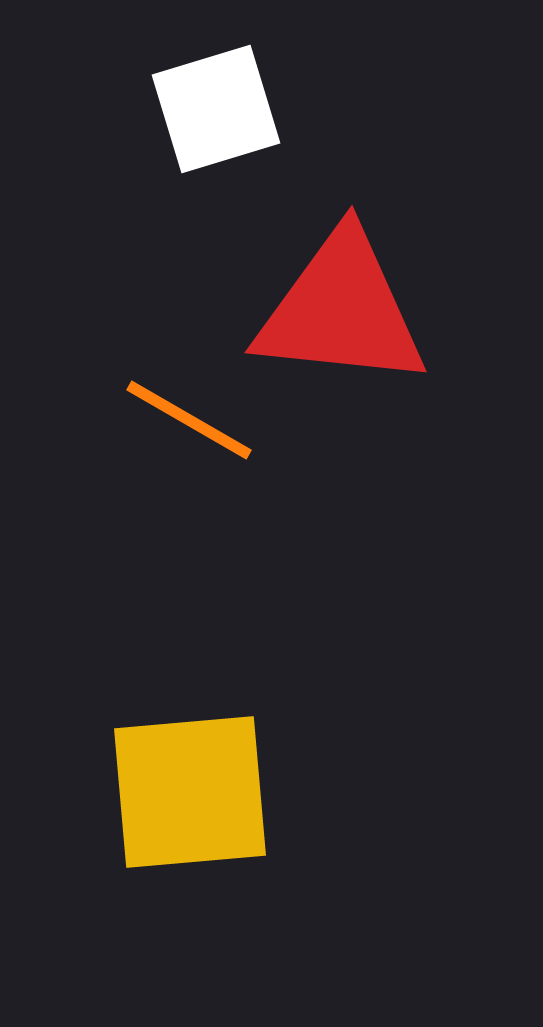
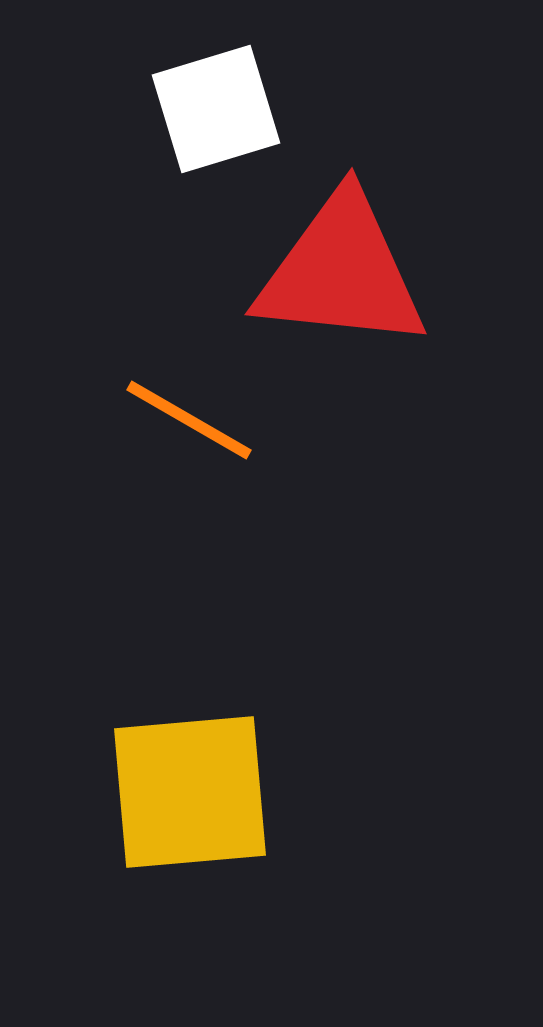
red triangle: moved 38 px up
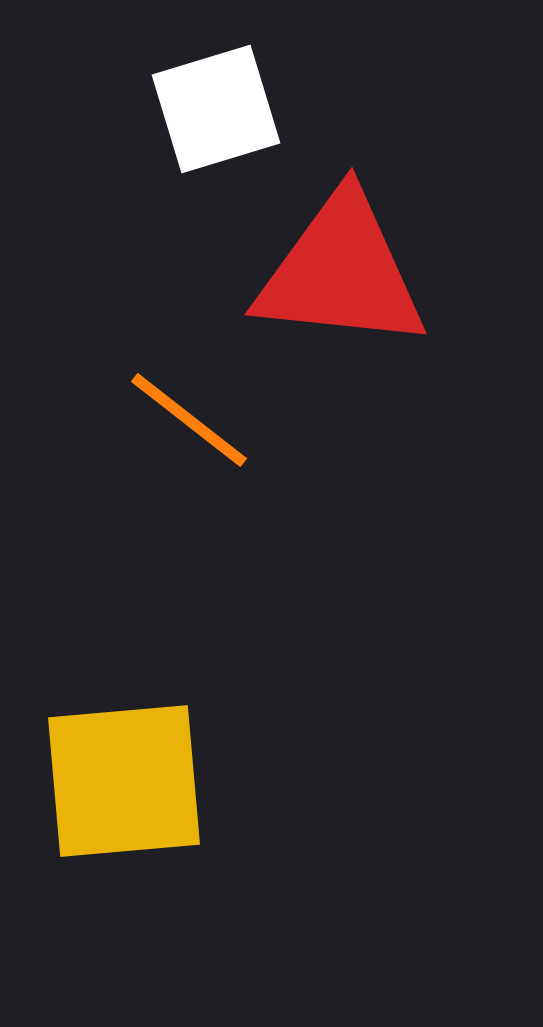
orange line: rotated 8 degrees clockwise
yellow square: moved 66 px left, 11 px up
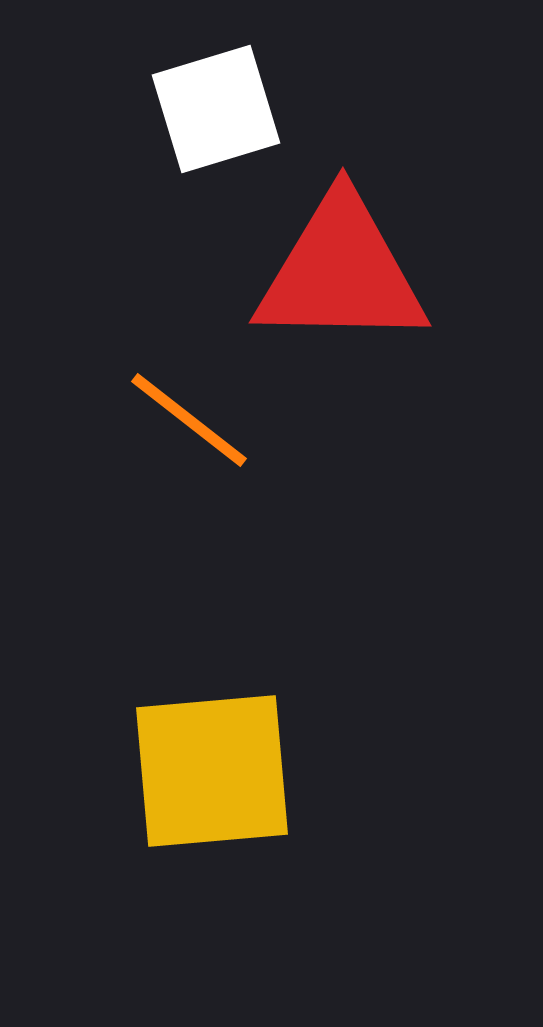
red triangle: rotated 5 degrees counterclockwise
yellow square: moved 88 px right, 10 px up
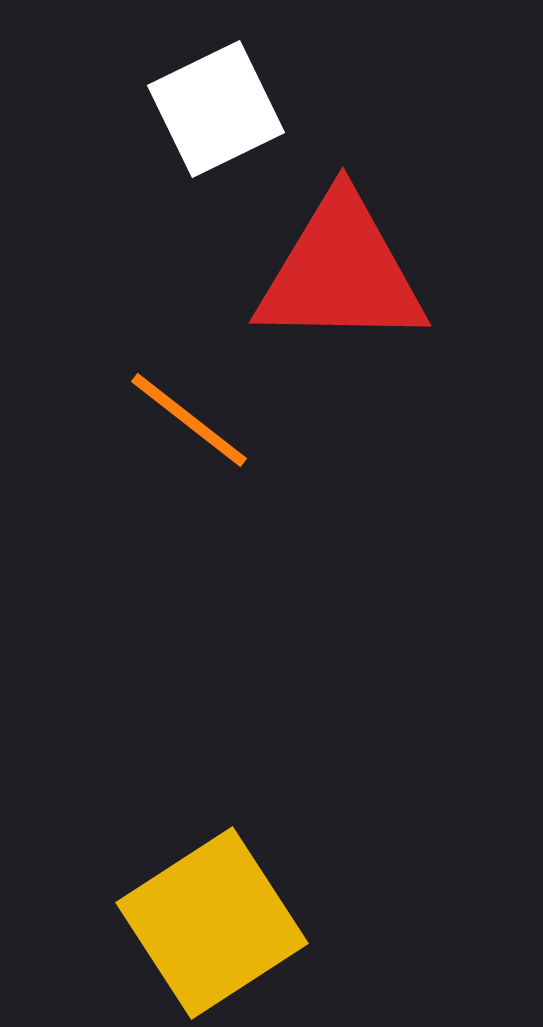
white square: rotated 9 degrees counterclockwise
yellow square: moved 152 px down; rotated 28 degrees counterclockwise
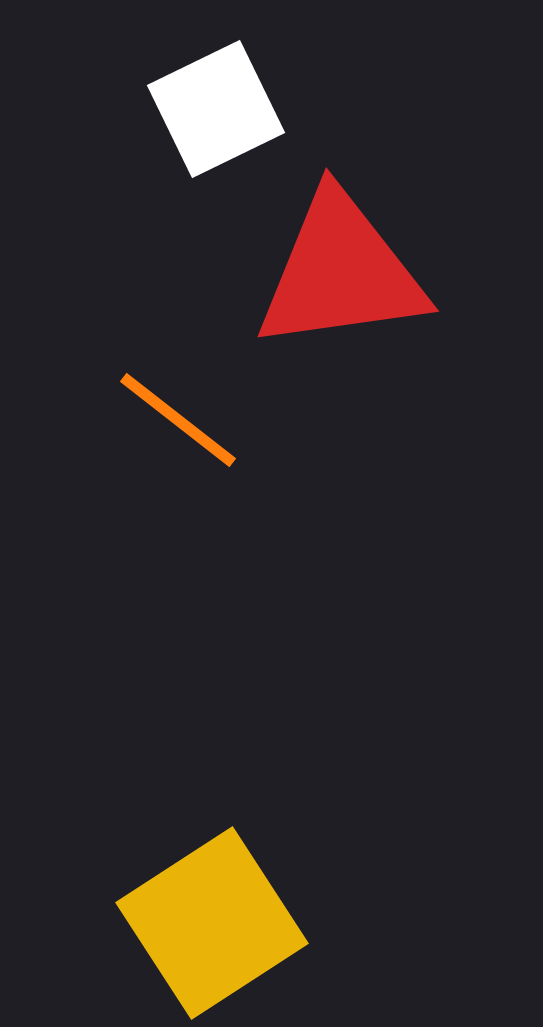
red triangle: rotated 9 degrees counterclockwise
orange line: moved 11 px left
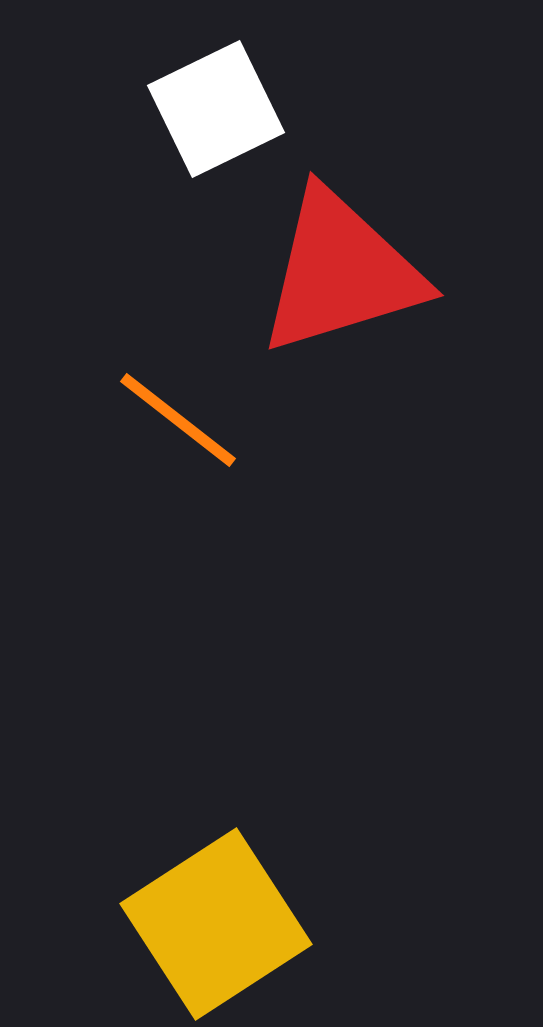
red triangle: rotated 9 degrees counterclockwise
yellow square: moved 4 px right, 1 px down
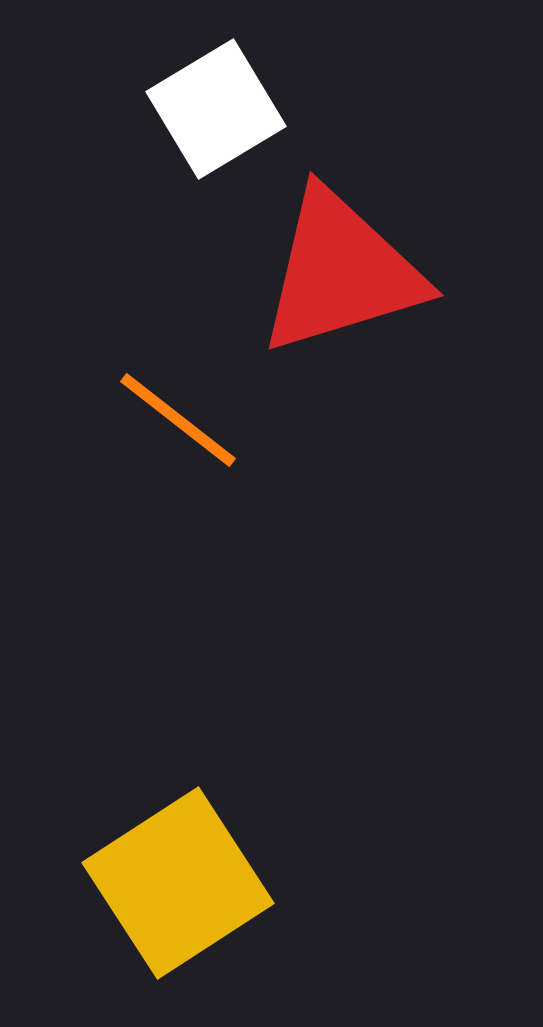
white square: rotated 5 degrees counterclockwise
yellow square: moved 38 px left, 41 px up
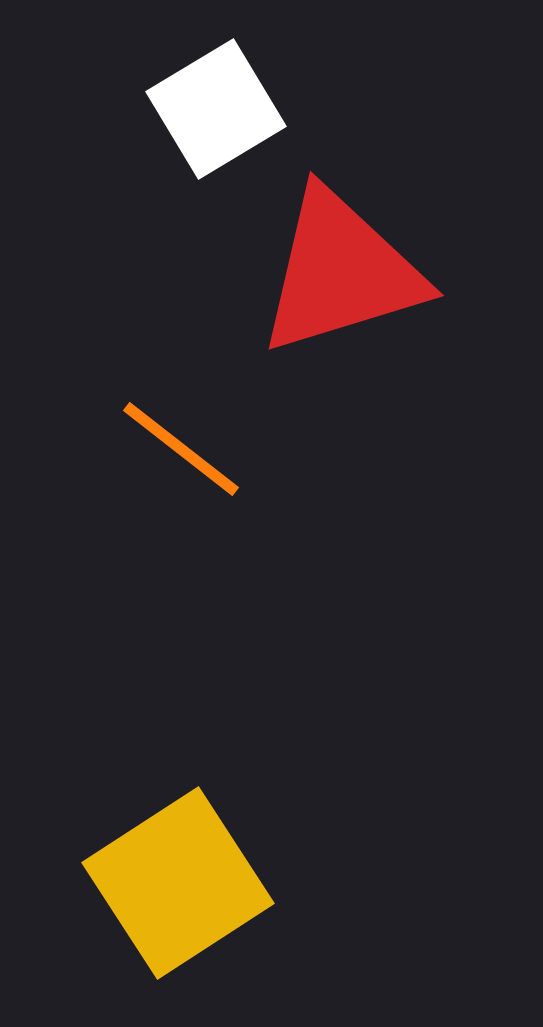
orange line: moved 3 px right, 29 px down
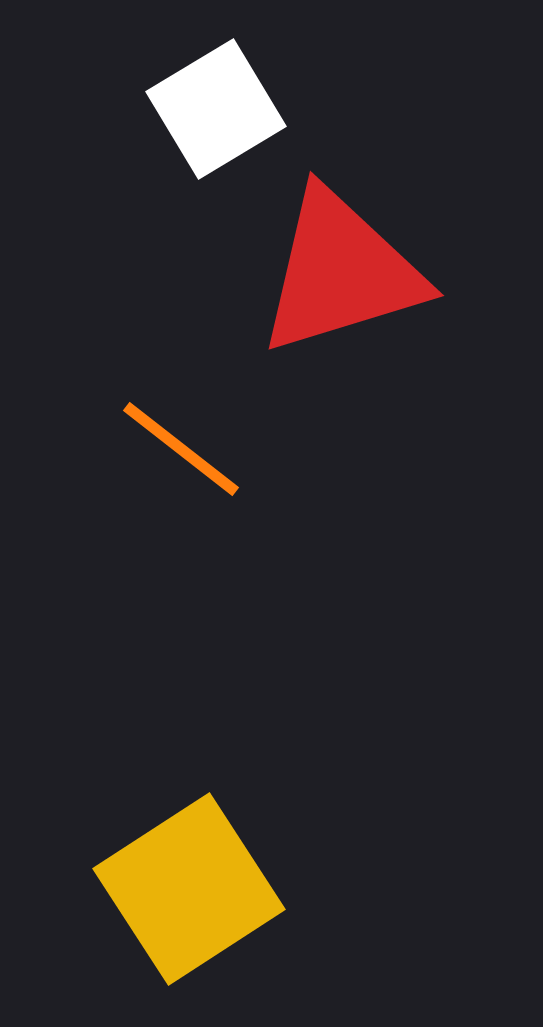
yellow square: moved 11 px right, 6 px down
